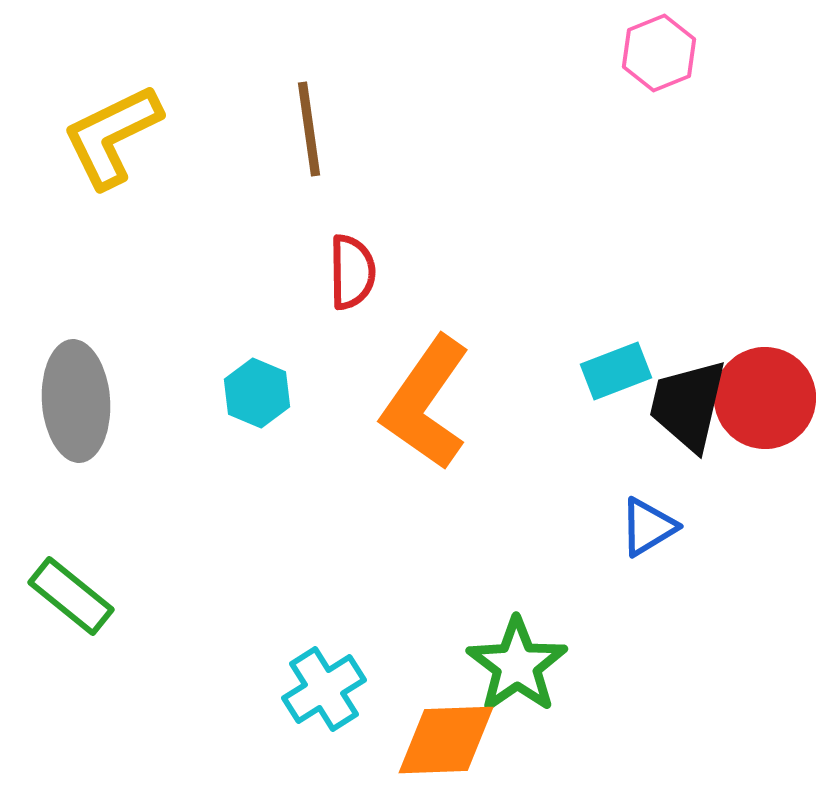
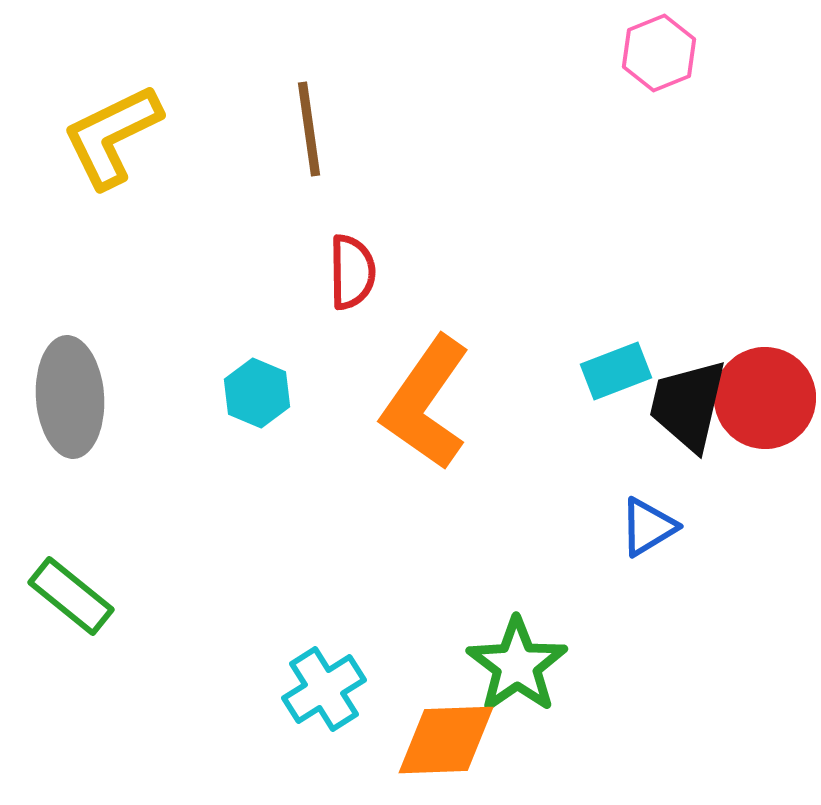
gray ellipse: moved 6 px left, 4 px up
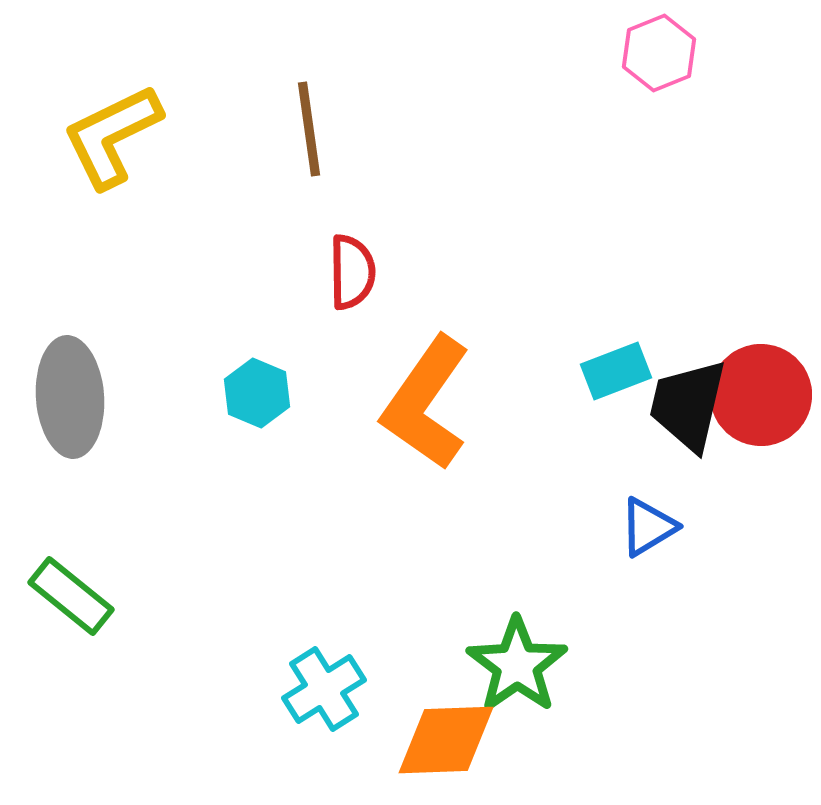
red circle: moved 4 px left, 3 px up
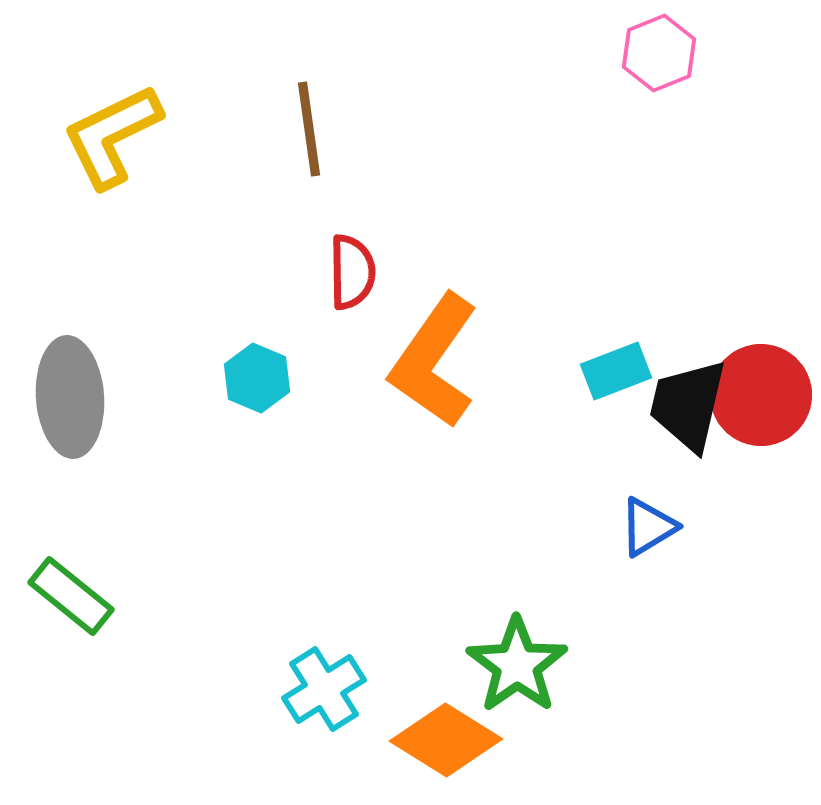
cyan hexagon: moved 15 px up
orange L-shape: moved 8 px right, 42 px up
orange diamond: rotated 34 degrees clockwise
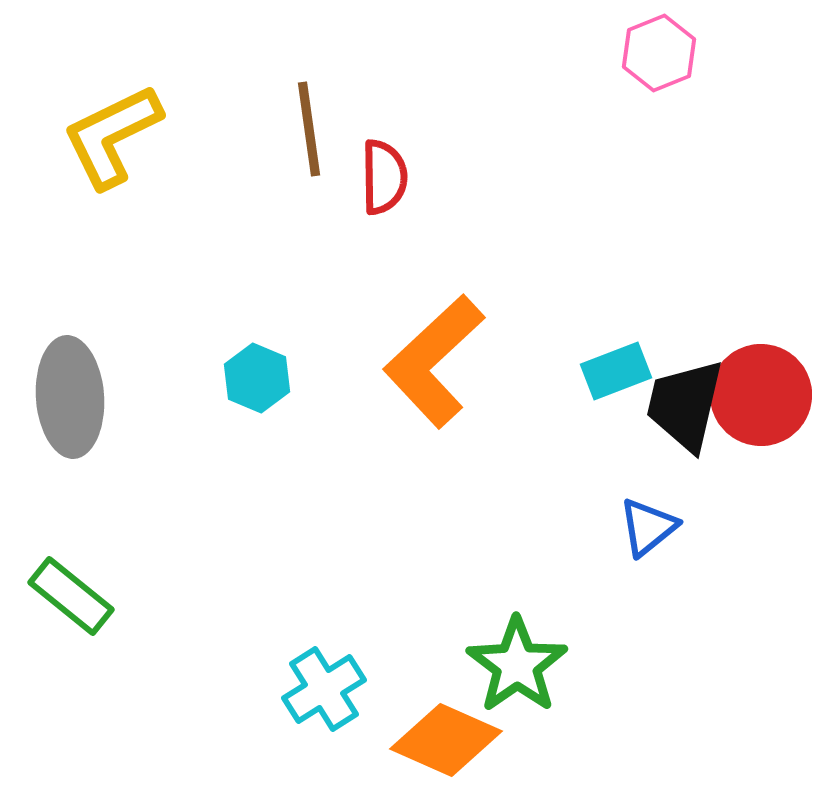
red semicircle: moved 32 px right, 95 px up
orange L-shape: rotated 12 degrees clockwise
black trapezoid: moved 3 px left
blue triangle: rotated 8 degrees counterclockwise
orange diamond: rotated 8 degrees counterclockwise
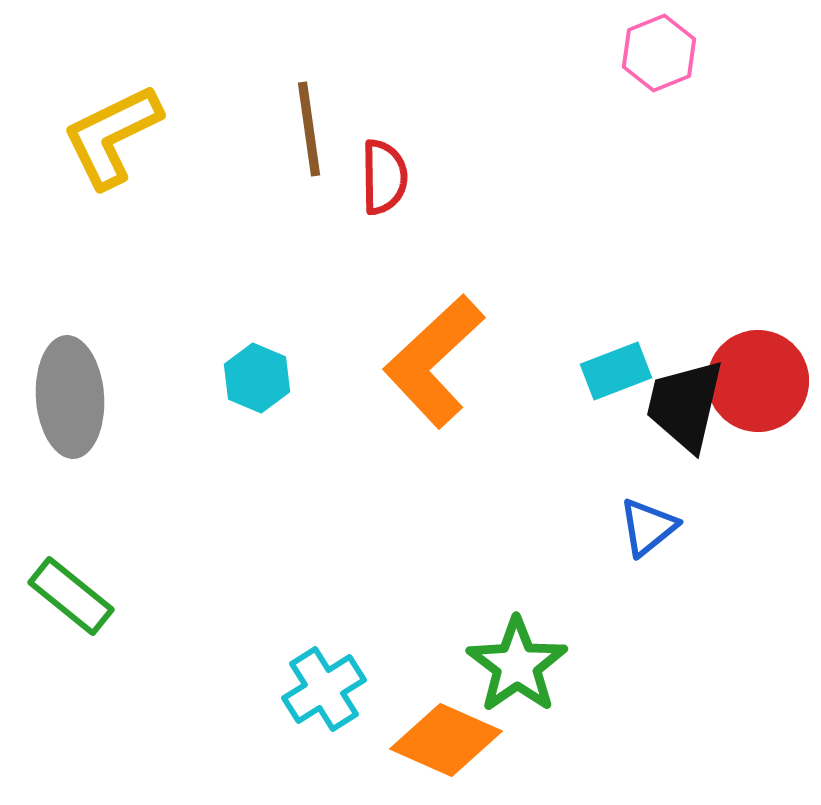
red circle: moved 3 px left, 14 px up
